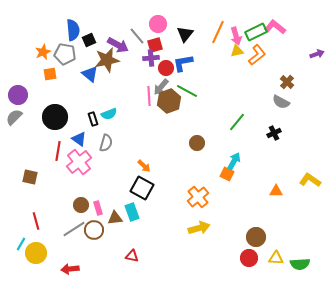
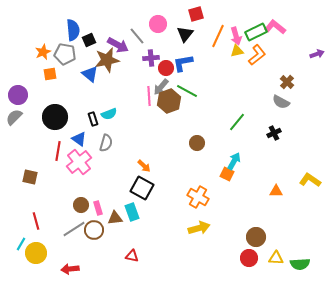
orange line at (218, 32): moved 4 px down
red square at (155, 45): moved 41 px right, 31 px up
orange cross at (198, 197): rotated 20 degrees counterclockwise
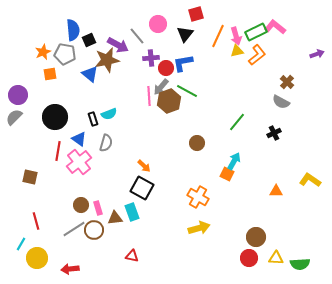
yellow circle at (36, 253): moved 1 px right, 5 px down
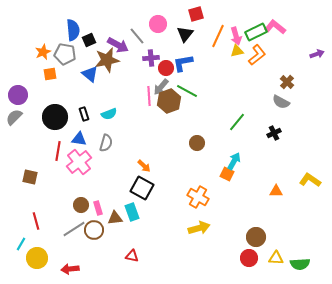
black rectangle at (93, 119): moved 9 px left, 5 px up
blue triangle at (79, 139): rotated 28 degrees counterclockwise
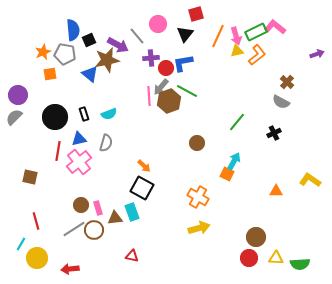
blue triangle at (79, 139): rotated 21 degrees counterclockwise
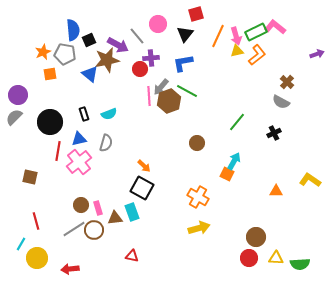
red circle at (166, 68): moved 26 px left, 1 px down
black circle at (55, 117): moved 5 px left, 5 px down
